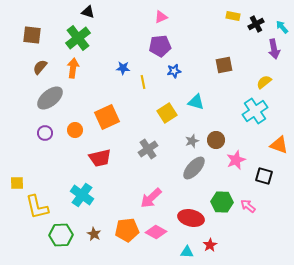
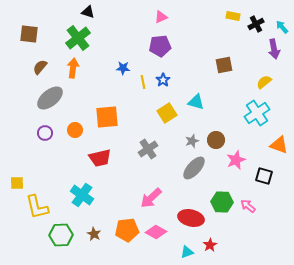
brown square at (32, 35): moved 3 px left, 1 px up
blue star at (174, 71): moved 11 px left, 9 px down; rotated 24 degrees counterclockwise
cyan cross at (255, 111): moved 2 px right, 2 px down
orange square at (107, 117): rotated 20 degrees clockwise
cyan triangle at (187, 252): rotated 24 degrees counterclockwise
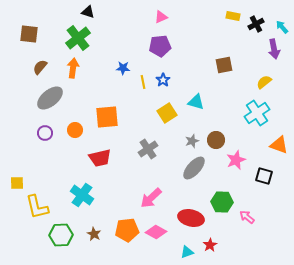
pink arrow at (248, 206): moved 1 px left, 11 px down
